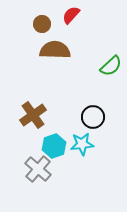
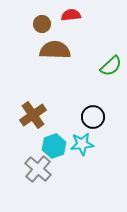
red semicircle: rotated 42 degrees clockwise
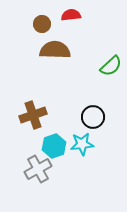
brown cross: rotated 16 degrees clockwise
gray cross: rotated 20 degrees clockwise
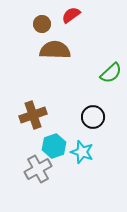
red semicircle: rotated 30 degrees counterclockwise
green semicircle: moved 7 px down
cyan star: moved 8 px down; rotated 25 degrees clockwise
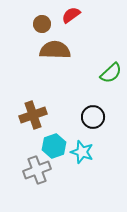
gray cross: moved 1 px left, 1 px down; rotated 8 degrees clockwise
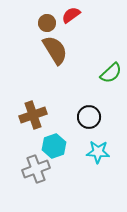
brown circle: moved 5 px right, 1 px up
brown semicircle: rotated 56 degrees clockwise
black circle: moved 4 px left
cyan star: moved 16 px right; rotated 15 degrees counterclockwise
gray cross: moved 1 px left, 1 px up
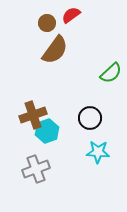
brown semicircle: rotated 68 degrees clockwise
black circle: moved 1 px right, 1 px down
cyan hexagon: moved 7 px left, 15 px up
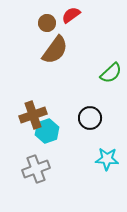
cyan star: moved 9 px right, 7 px down
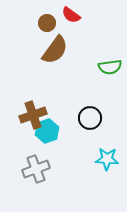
red semicircle: rotated 108 degrees counterclockwise
green semicircle: moved 1 px left, 6 px up; rotated 35 degrees clockwise
